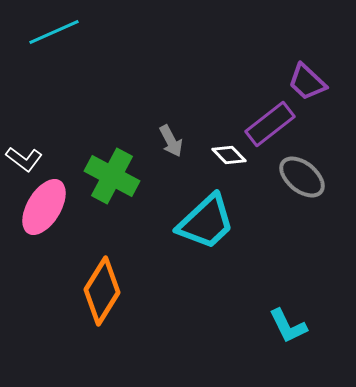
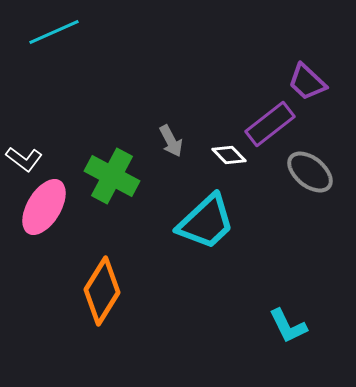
gray ellipse: moved 8 px right, 5 px up
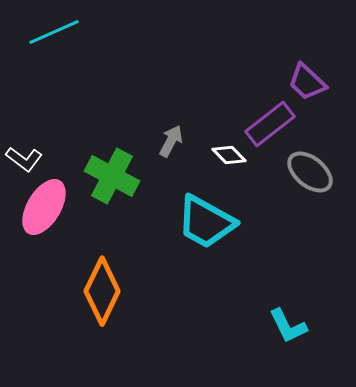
gray arrow: rotated 124 degrees counterclockwise
cyan trapezoid: rotated 72 degrees clockwise
orange diamond: rotated 6 degrees counterclockwise
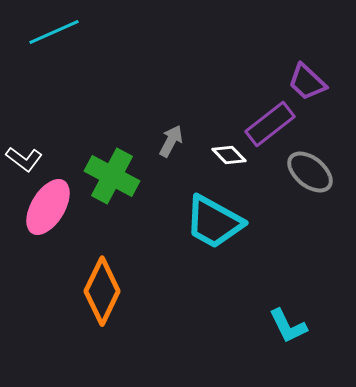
pink ellipse: moved 4 px right
cyan trapezoid: moved 8 px right
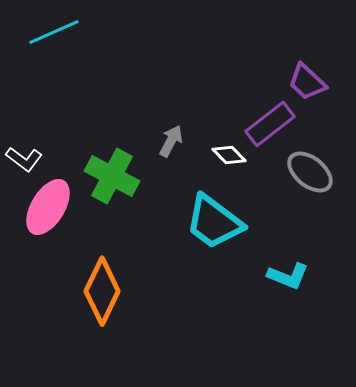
cyan trapezoid: rotated 8 degrees clockwise
cyan L-shape: moved 50 px up; rotated 42 degrees counterclockwise
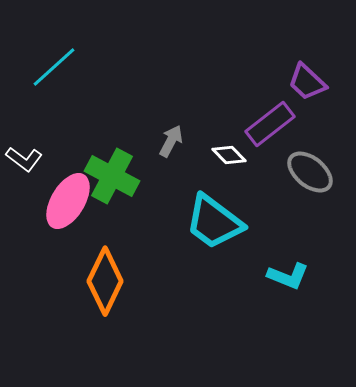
cyan line: moved 35 px down; rotated 18 degrees counterclockwise
pink ellipse: moved 20 px right, 6 px up
orange diamond: moved 3 px right, 10 px up
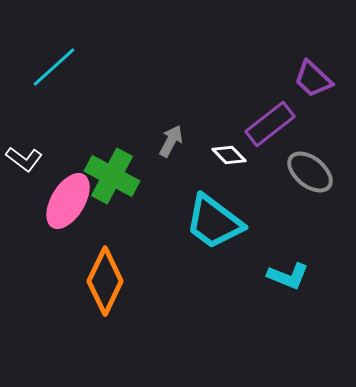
purple trapezoid: moved 6 px right, 3 px up
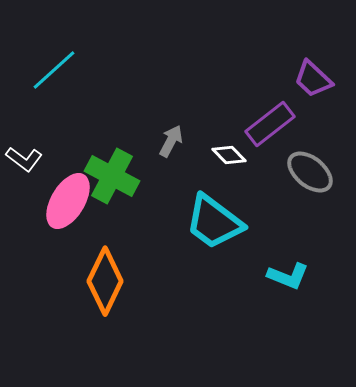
cyan line: moved 3 px down
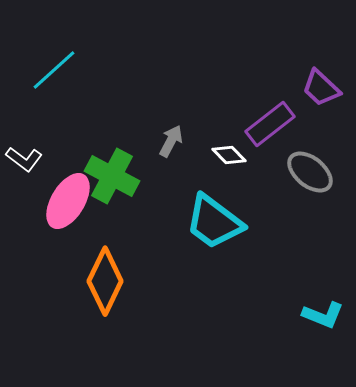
purple trapezoid: moved 8 px right, 9 px down
cyan L-shape: moved 35 px right, 39 px down
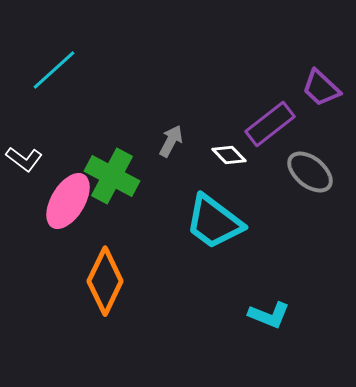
cyan L-shape: moved 54 px left
